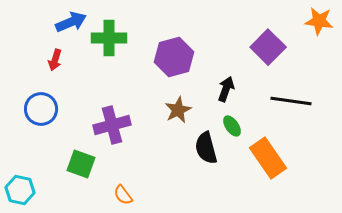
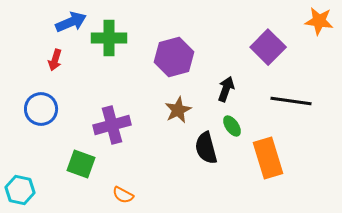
orange rectangle: rotated 18 degrees clockwise
orange semicircle: rotated 25 degrees counterclockwise
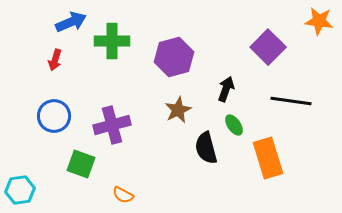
green cross: moved 3 px right, 3 px down
blue circle: moved 13 px right, 7 px down
green ellipse: moved 2 px right, 1 px up
cyan hexagon: rotated 20 degrees counterclockwise
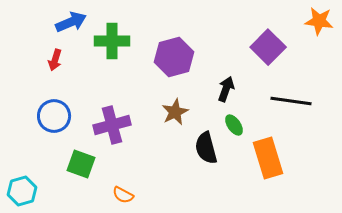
brown star: moved 3 px left, 2 px down
cyan hexagon: moved 2 px right, 1 px down; rotated 8 degrees counterclockwise
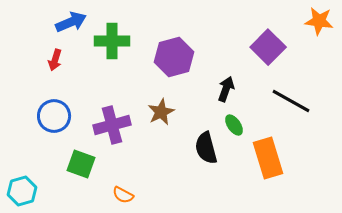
black line: rotated 21 degrees clockwise
brown star: moved 14 px left
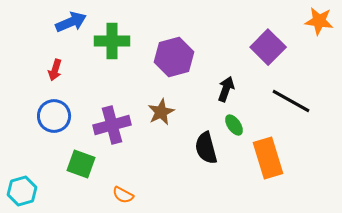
red arrow: moved 10 px down
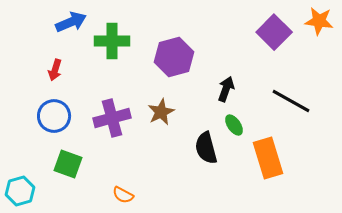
purple square: moved 6 px right, 15 px up
purple cross: moved 7 px up
green square: moved 13 px left
cyan hexagon: moved 2 px left
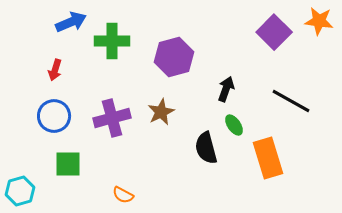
green square: rotated 20 degrees counterclockwise
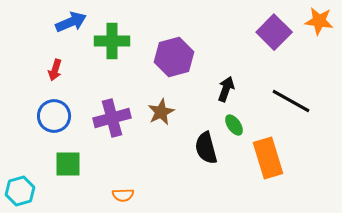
orange semicircle: rotated 30 degrees counterclockwise
